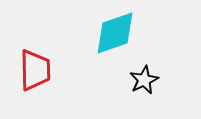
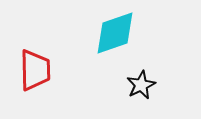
black star: moved 3 px left, 5 px down
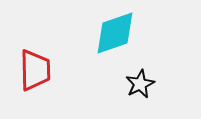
black star: moved 1 px left, 1 px up
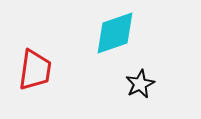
red trapezoid: rotated 9 degrees clockwise
